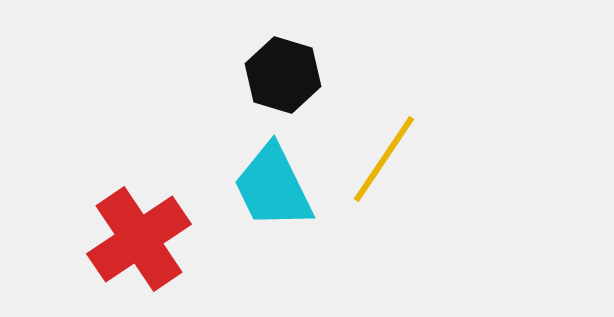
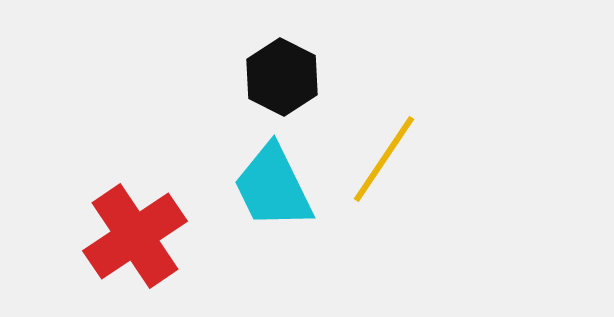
black hexagon: moved 1 px left, 2 px down; rotated 10 degrees clockwise
red cross: moved 4 px left, 3 px up
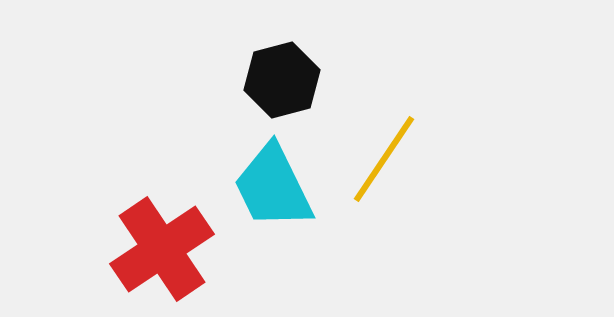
black hexagon: moved 3 px down; rotated 18 degrees clockwise
red cross: moved 27 px right, 13 px down
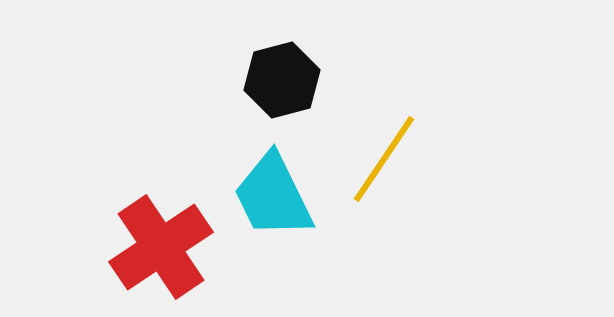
cyan trapezoid: moved 9 px down
red cross: moved 1 px left, 2 px up
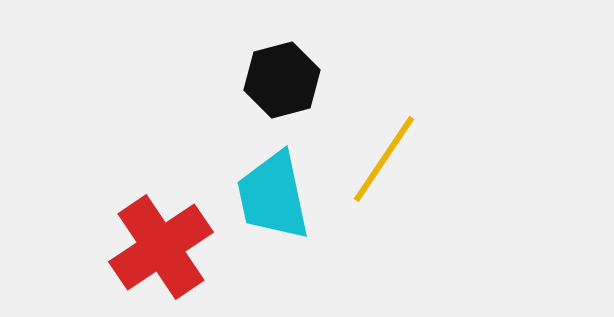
cyan trapezoid: rotated 14 degrees clockwise
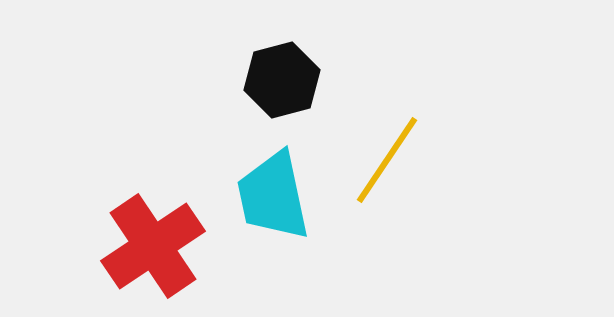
yellow line: moved 3 px right, 1 px down
red cross: moved 8 px left, 1 px up
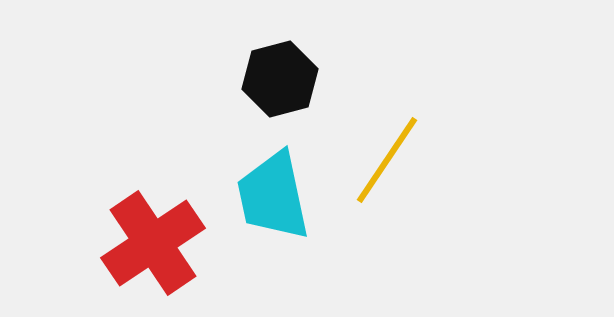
black hexagon: moved 2 px left, 1 px up
red cross: moved 3 px up
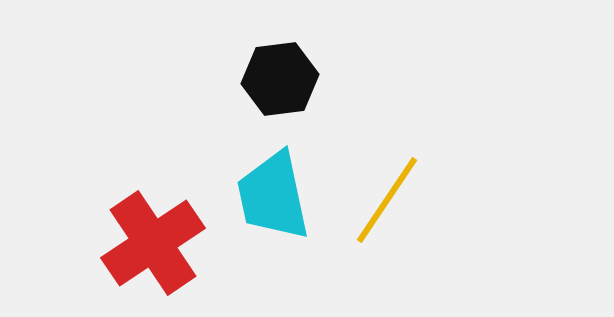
black hexagon: rotated 8 degrees clockwise
yellow line: moved 40 px down
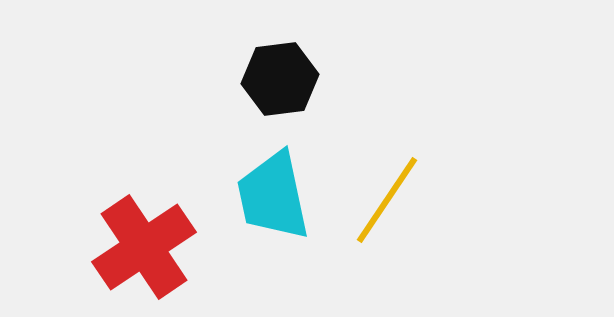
red cross: moved 9 px left, 4 px down
